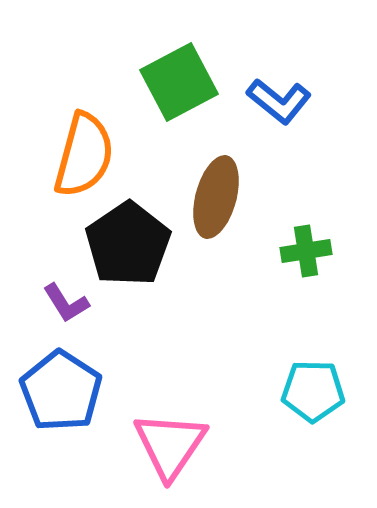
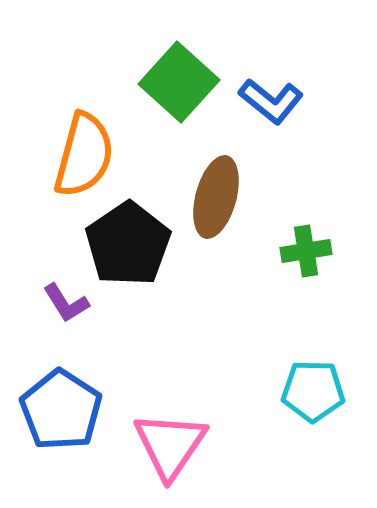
green square: rotated 20 degrees counterclockwise
blue L-shape: moved 8 px left
blue pentagon: moved 19 px down
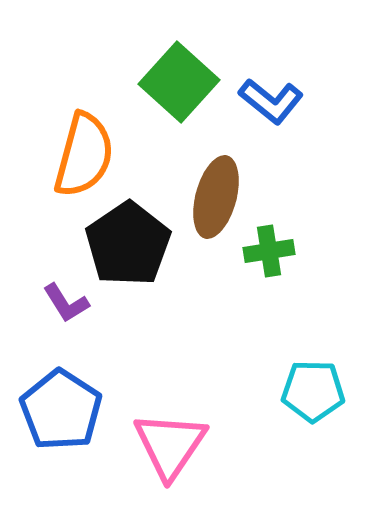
green cross: moved 37 px left
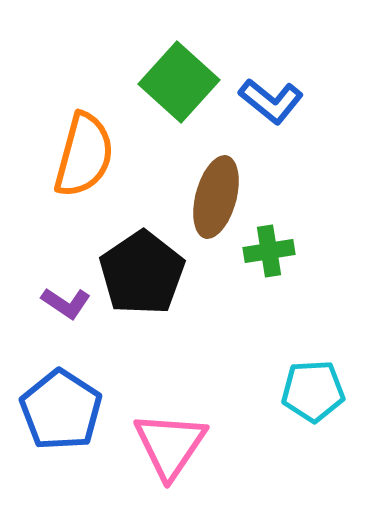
black pentagon: moved 14 px right, 29 px down
purple L-shape: rotated 24 degrees counterclockwise
cyan pentagon: rotated 4 degrees counterclockwise
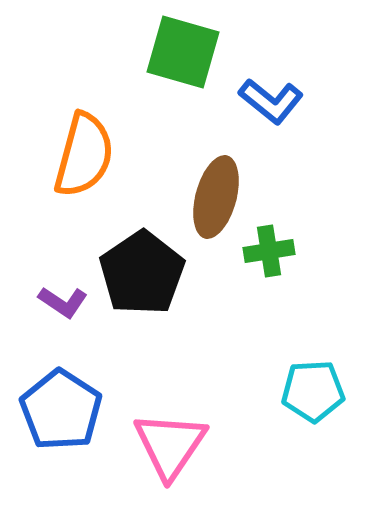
green square: moved 4 px right, 30 px up; rotated 26 degrees counterclockwise
purple L-shape: moved 3 px left, 1 px up
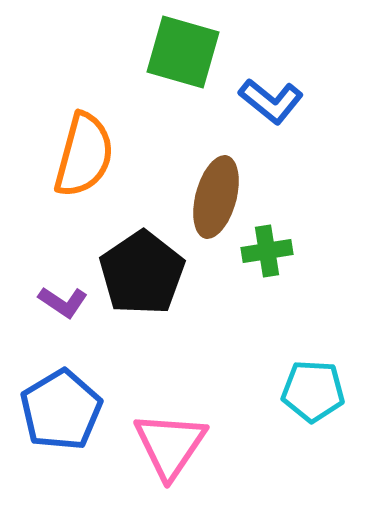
green cross: moved 2 px left
cyan pentagon: rotated 6 degrees clockwise
blue pentagon: rotated 8 degrees clockwise
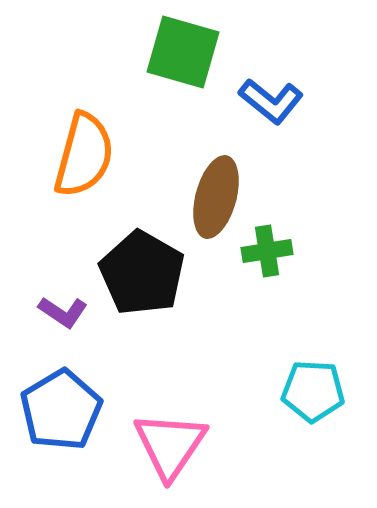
black pentagon: rotated 8 degrees counterclockwise
purple L-shape: moved 10 px down
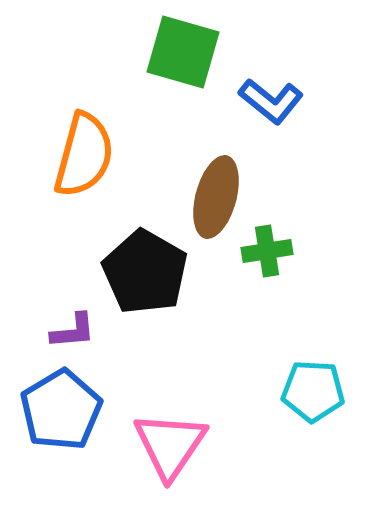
black pentagon: moved 3 px right, 1 px up
purple L-shape: moved 10 px right, 19 px down; rotated 39 degrees counterclockwise
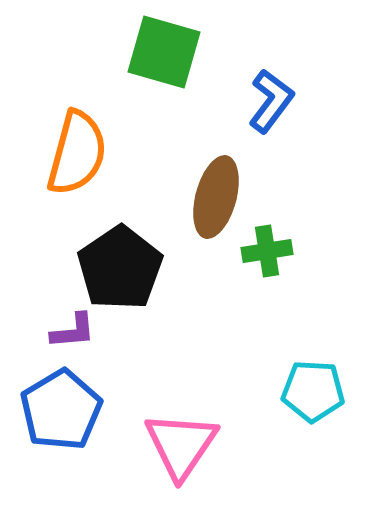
green square: moved 19 px left
blue L-shape: rotated 92 degrees counterclockwise
orange semicircle: moved 7 px left, 2 px up
black pentagon: moved 25 px left, 4 px up; rotated 8 degrees clockwise
pink triangle: moved 11 px right
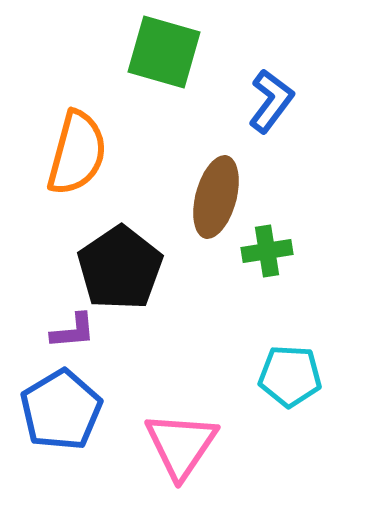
cyan pentagon: moved 23 px left, 15 px up
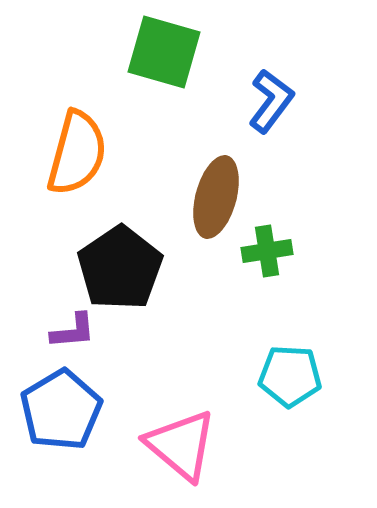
pink triangle: rotated 24 degrees counterclockwise
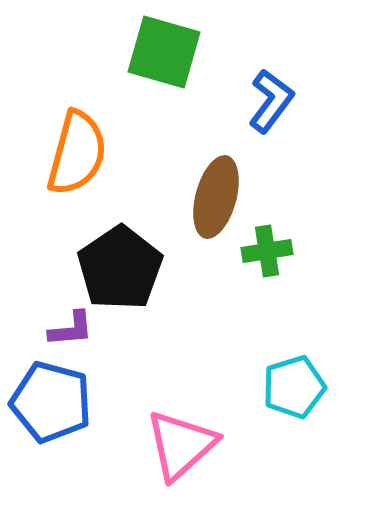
purple L-shape: moved 2 px left, 2 px up
cyan pentagon: moved 4 px right, 11 px down; rotated 20 degrees counterclockwise
blue pentagon: moved 10 px left, 8 px up; rotated 26 degrees counterclockwise
pink triangle: rotated 38 degrees clockwise
